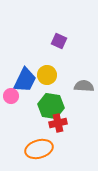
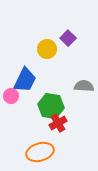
purple square: moved 9 px right, 3 px up; rotated 21 degrees clockwise
yellow circle: moved 26 px up
red cross: rotated 18 degrees counterclockwise
orange ellipse: moved 1 px right, 3 px down
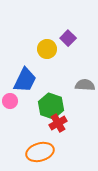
gray semicircle: moved 1 px right, 1 px up
pink circle: moved 1 px left, 5 px down
green hexagon: rotated 10 degrees clockwise
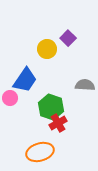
blue trapezoid: rotated 8 degrees clockwise
pink circle: moved 3 px up
green hexagon: moved 1 px down
